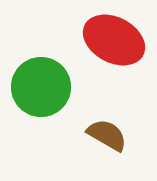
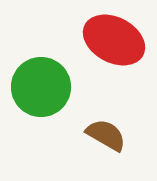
brown semicircle: moved 1 px left
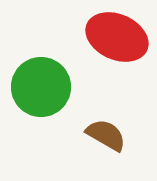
red ellipse: moved 3 px right, 3 px up; rotated 4 degrees counterclockwise
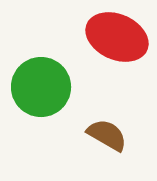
brown semicircle: moved 1 px right
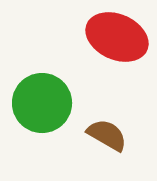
green circle: moved 1 px right, 16 px down
